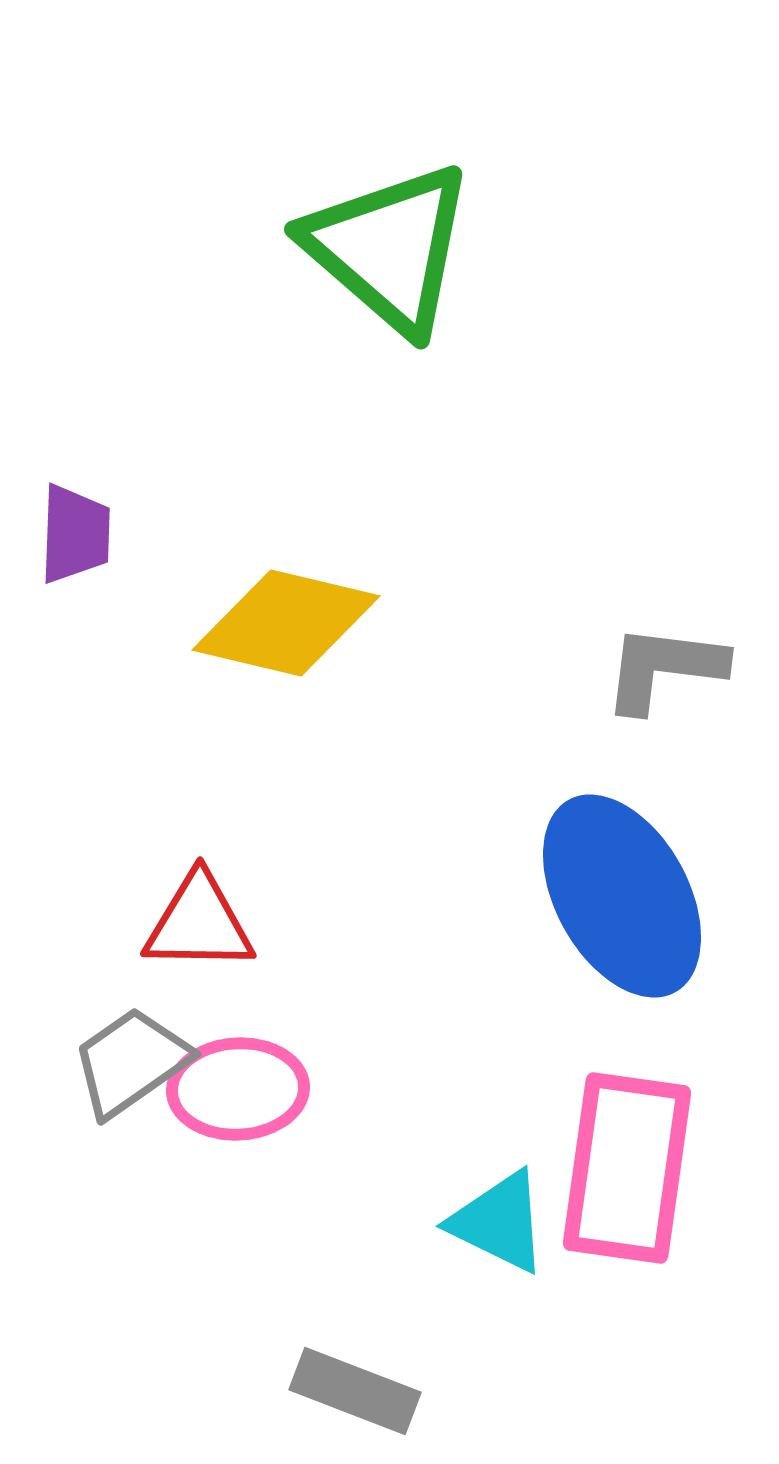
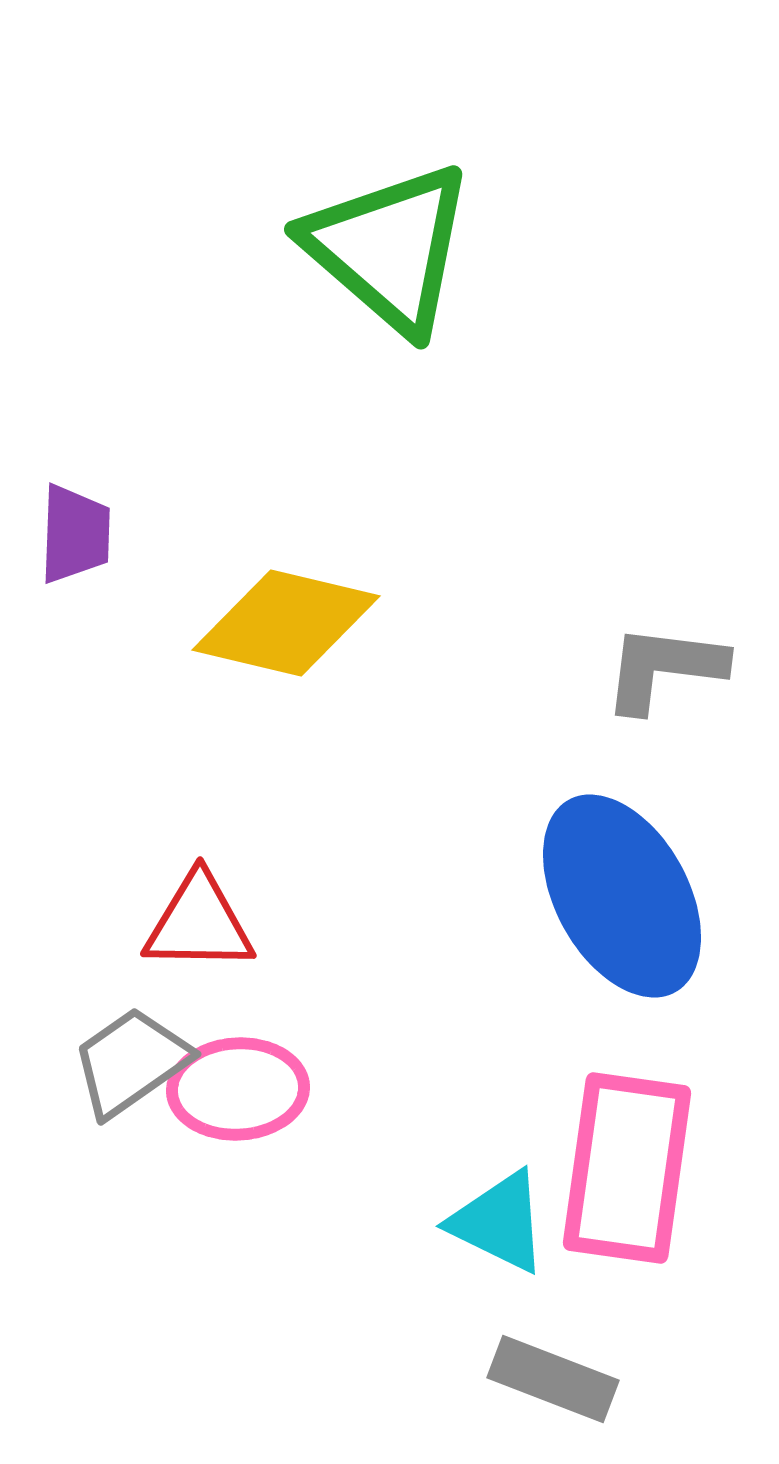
gray rectangle: moved 198 px right, 12 px up
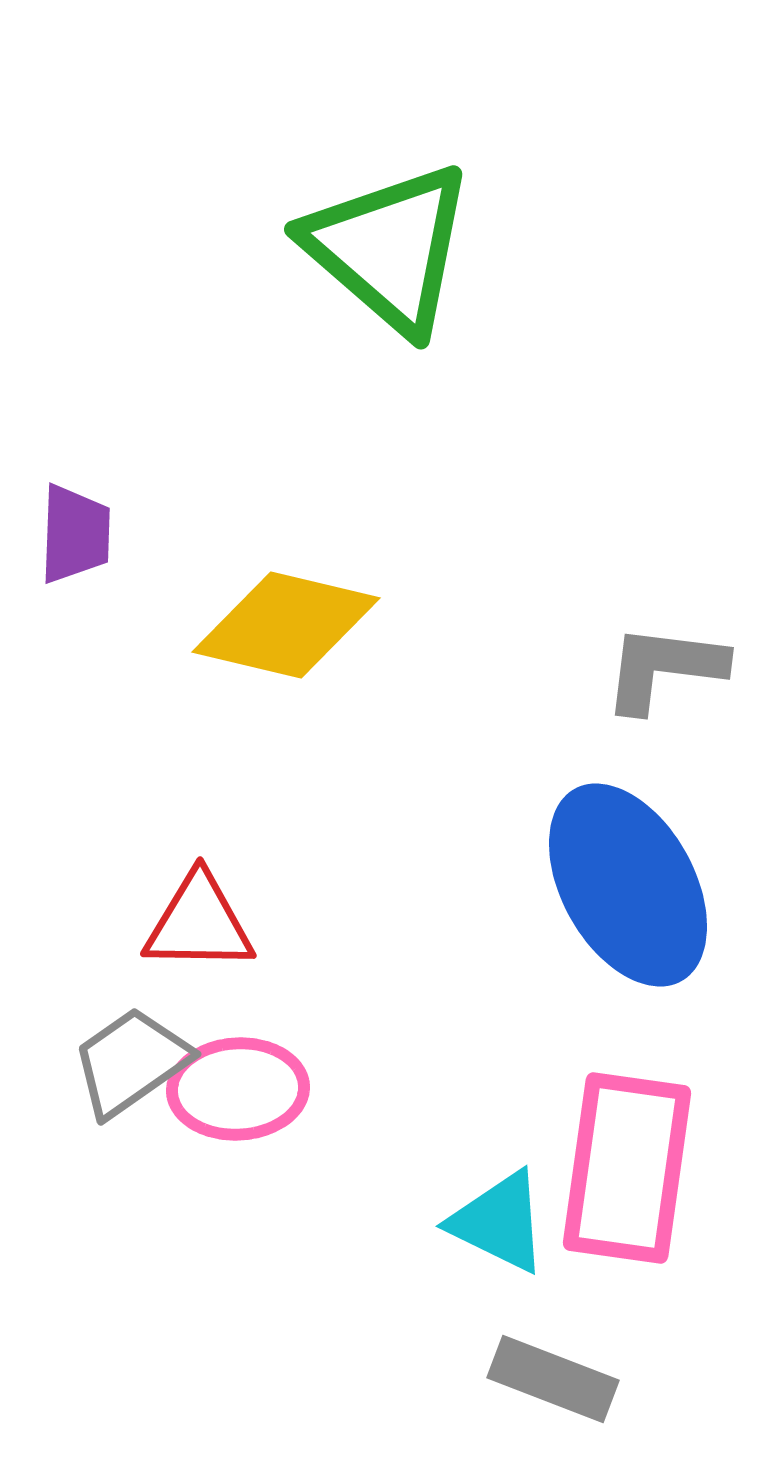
yellow diamond: moved 2 px down
blue ellipse: moved 6 px right, 11 px up
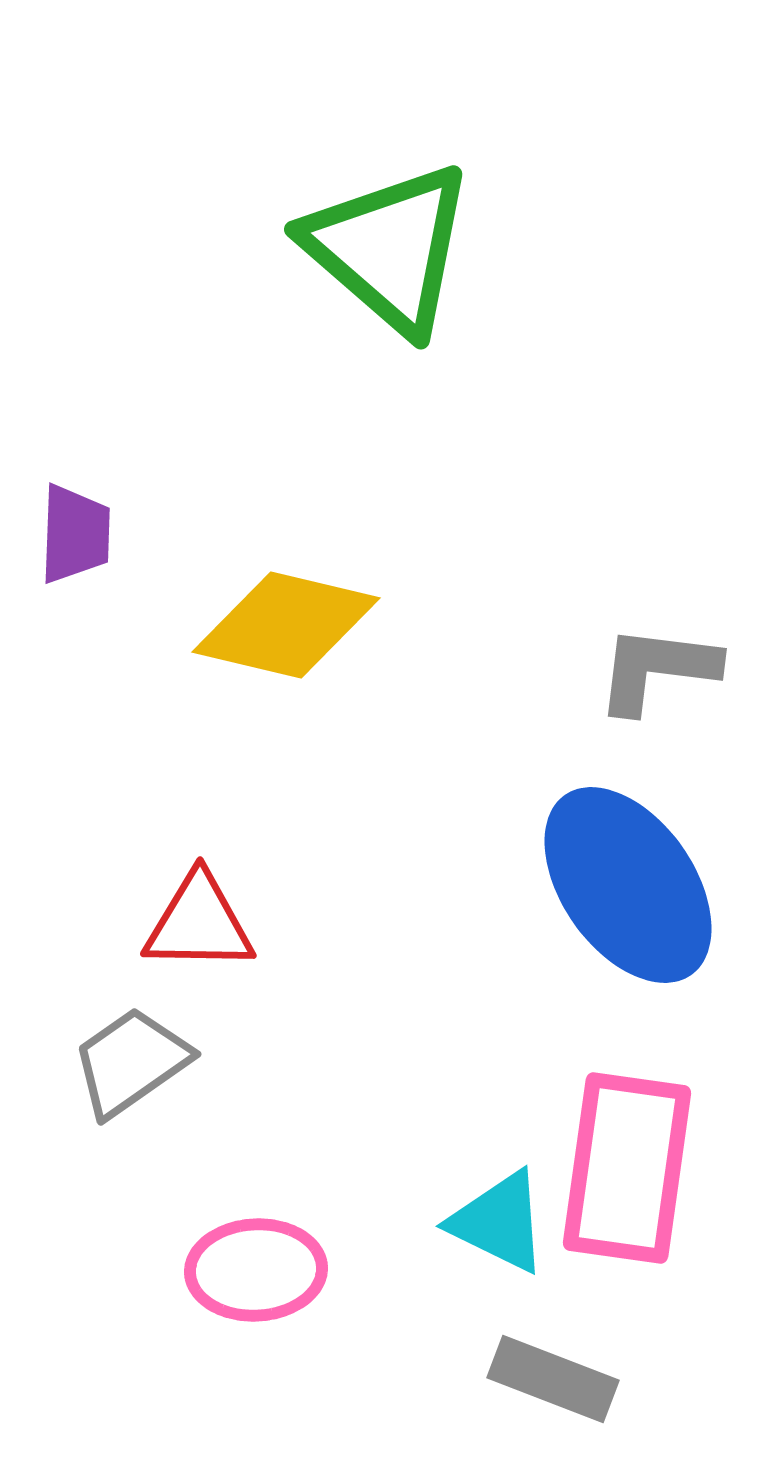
gray L-shape: moved 7 px left, 1 px down
blue ellipse: rotated 6 degrees counterclockwise
pink ellipse: moved 18 px right, 181 px down
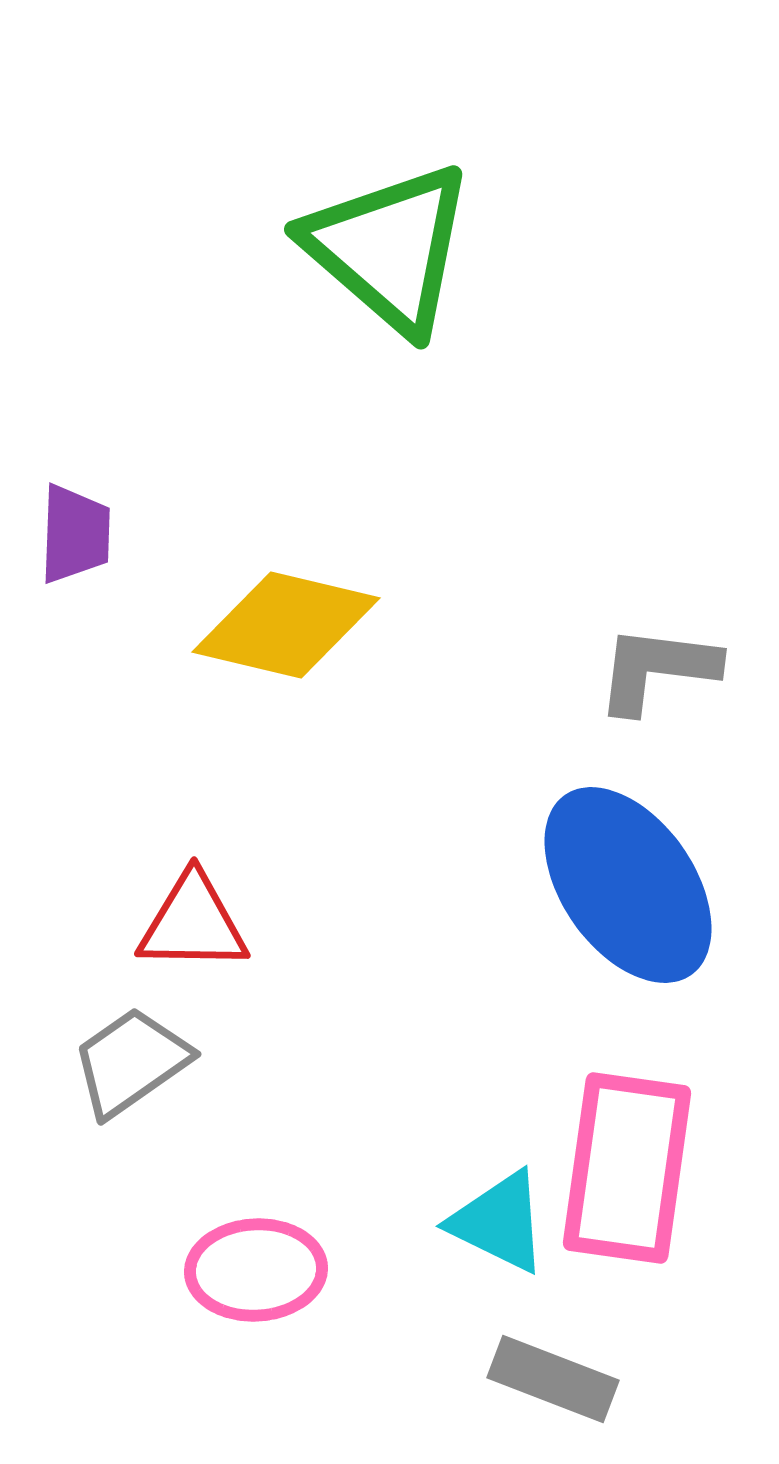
red triangle: moved 6 px left
